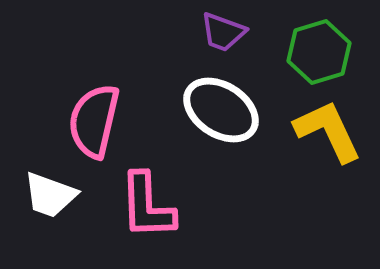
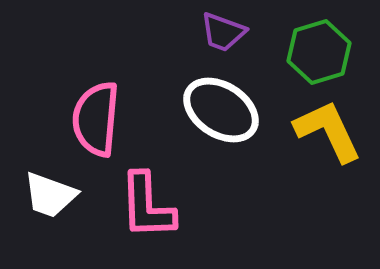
pink semicircle: moved 2 px right, 2 px up; rotated 8 degrees counterclockwise
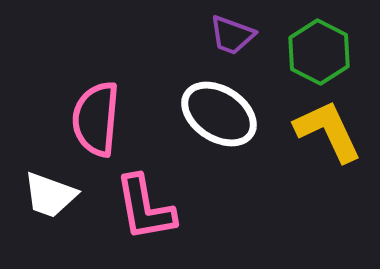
purple trapezoid: moved 9 px right, 3 px down
green hexagon: rotated 16 degrees counterclockwise
white ellipse: moved 2 px left, 4 px down
pink L-shape: moved 2 px left, 2 px down; rotated 8 degrees counterclockwise
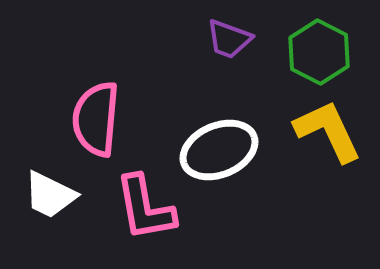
purple trapezoid: moved 3 px left, 4 px down
white ellipse: moved 36 px down; rotated 56 degrees counterclockwise
white trapezoid: rotated 6 degrees clockwise
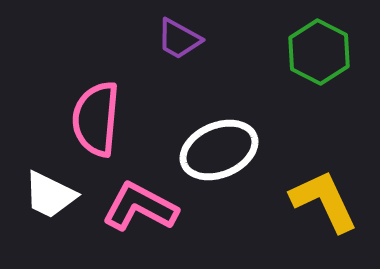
purple trapezoid: moved 50 px left; rotated 9 degrees clockwise
yellow L-shape: moved 4 px left, 70 px down
pink L-shape: moved 5 px left, 1 px up; rotated 128 degrees clockwise
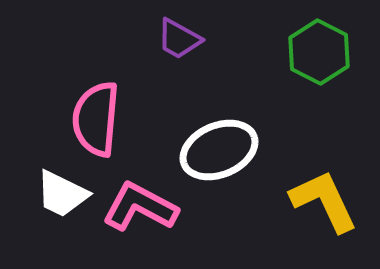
white trapezoid: moved 12 px right, 1 px up
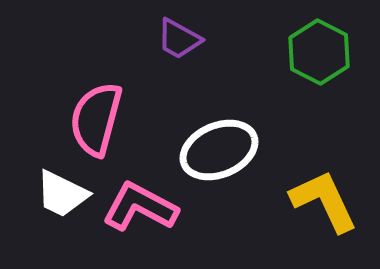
pink semicircle: rotated 10 degrees clockwise
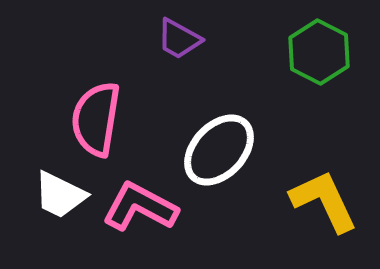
pink semicircle: rotated 6 degrees counterclockwise
white ellipse: rotated 24 degrees counterclockwise
white trapezoid: moved 2 px left, 1 px down
